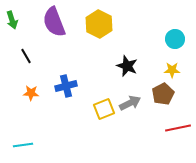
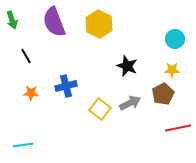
yellow square: moved 4 px left; rotated 30 degrees counterclockwise
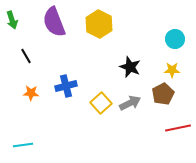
black star: moved 3 px right, 1 px down
yellow square: moved 1 px right, 6 px up; rotated 10 degrees clockwise
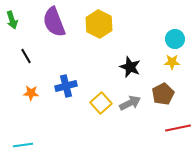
yellow star: moved 8 px up
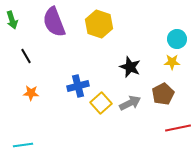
yellow hexagon: rotated 8 degrees counterclockwise
cyan circle: moved 2 px right
blue cross: moved 12 px right
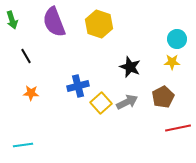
brown pentagon: moved 3 px down
gray arrow: moved 3 px left, 1 px up
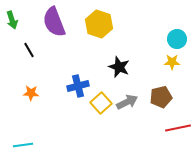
black line: moved 3 px right, 6 px up
black star: moved 11 px left
brown pentagon: moved 2 px left; rotated 15 degrees clockwise
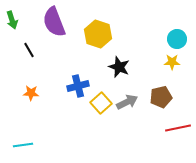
yellow hexagon: moved 1 px left, 10 px down
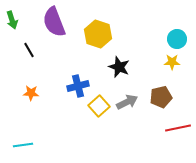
yellow square: moved 2 px left, 3 px down
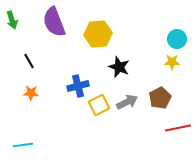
yellow hexagon: rotated 24 degrees counterclockwise
black line: moved 11 px down
brown pentagon: moved 1 px left, 1 px down; rotated 15 degrees counterclockwise
yellow square: moved 1 px up; rotated 15 degrees clockwise
